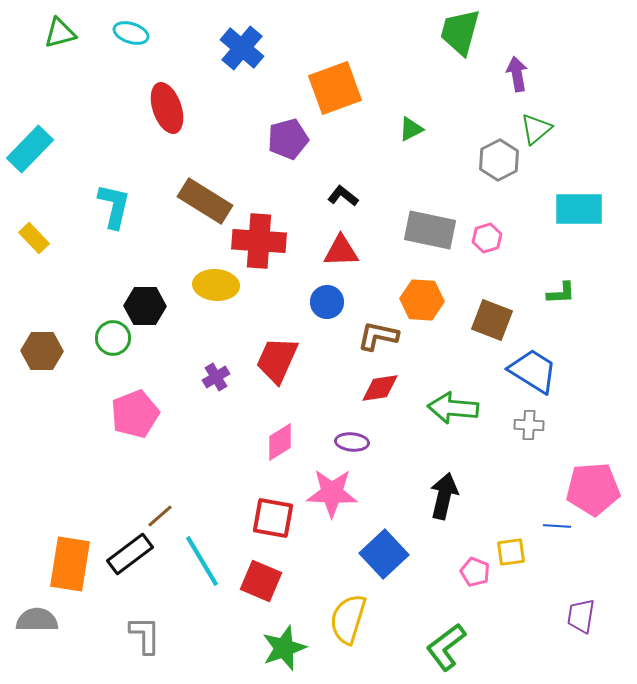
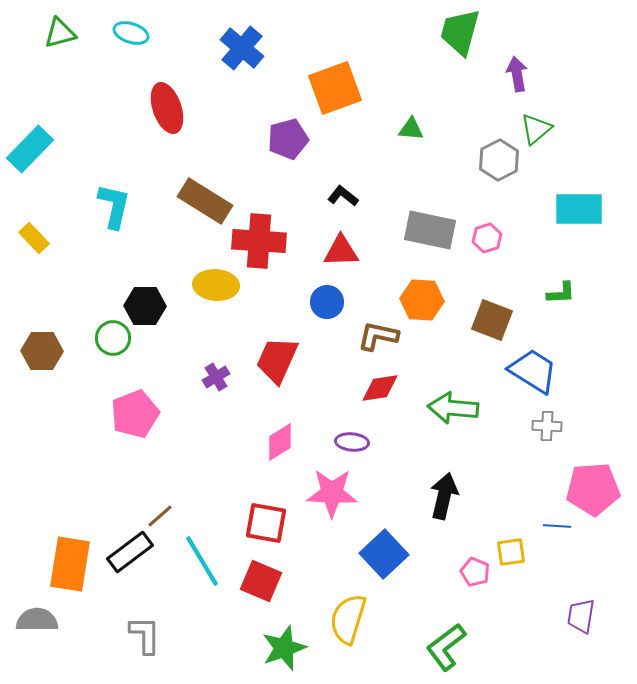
green triangle at (411, 129): rotated 32 degrees clockwise
gray cross at (529, 425): moved 18 px right, 1 px down
red square at (273, 518): moved 7 px left, 5 px down
black rectangle at (130, 554): moved 2 px up
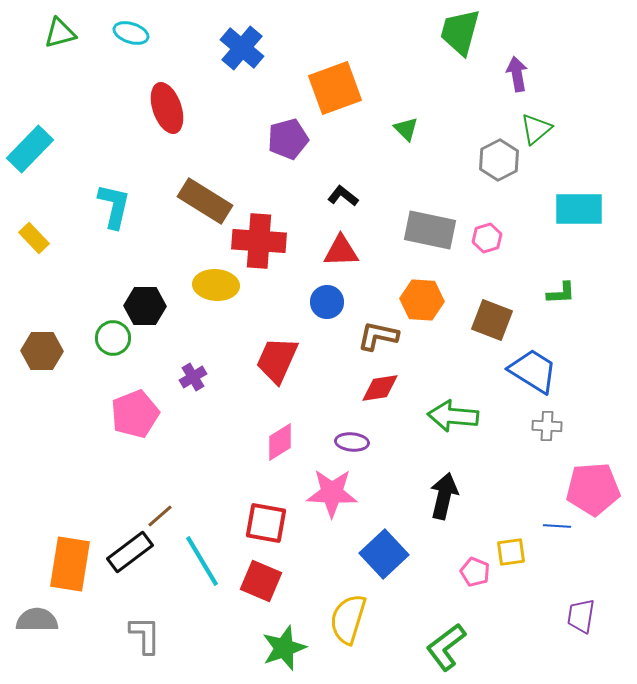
green triangle at (411, 129): moved 5 px left; rotated 40 degrees clockwise
purple cross at (216, 377): moved 23 px left
green arrow at (453, 408): moved 8 px down
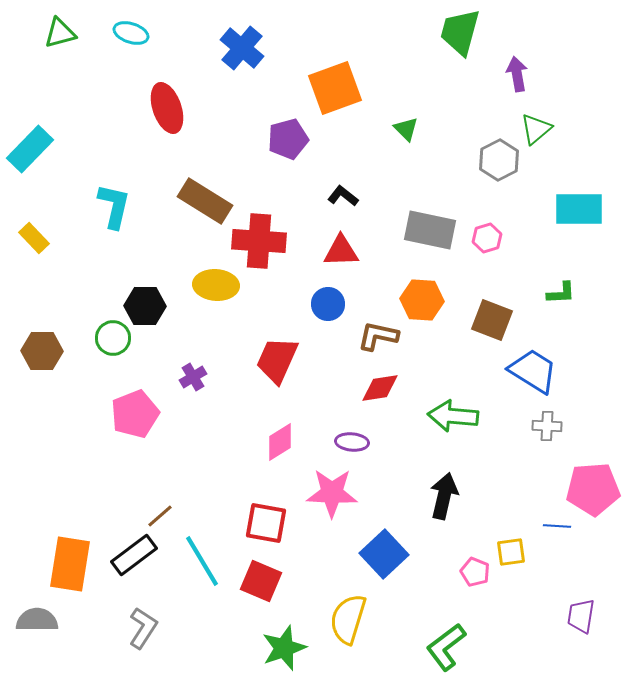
blue circle at (327, 302): moved 1 px right, 2 px down
black rectangle at (130, 552): moved 4 px right, 3 px down
gray L-shape at (145, 635): moved 2 px left, 7 px up; rotated 33 degrees clockwise
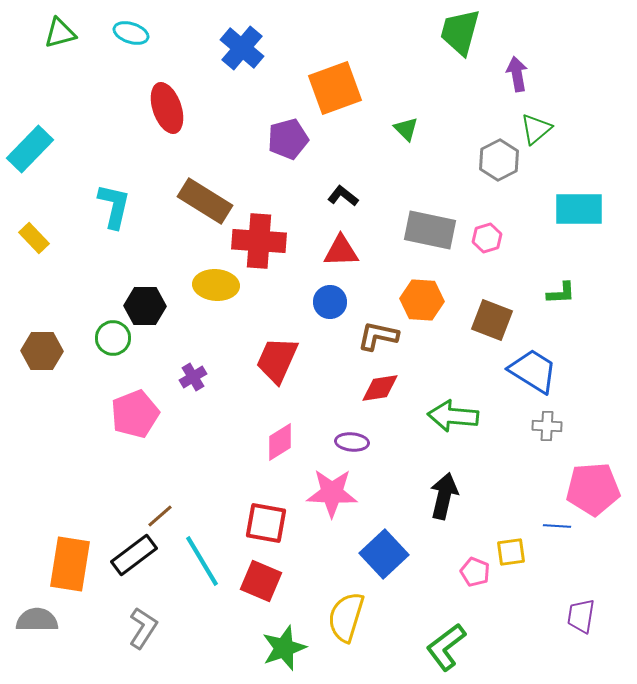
blue circle at (328, 304): moved 2 px right, 2 px up
yellow semicircle at (348, 619): moved 2 px left, 2 px up
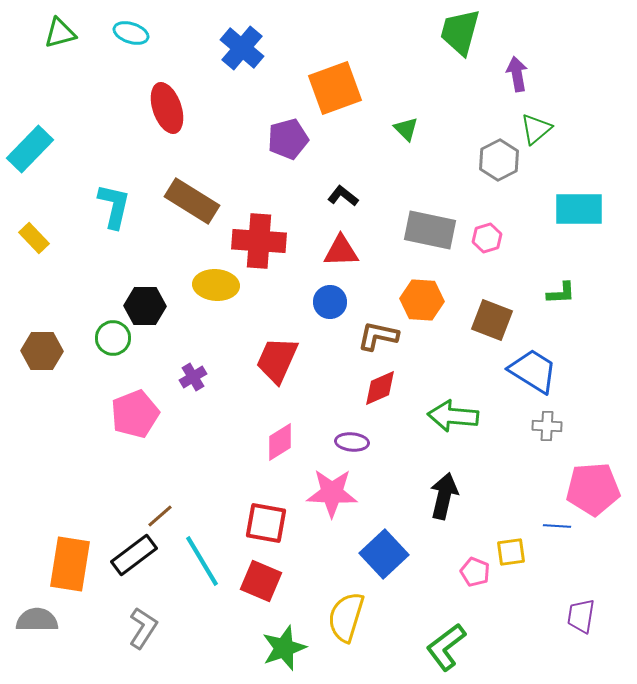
brown rectangle at (205, 201): moved 13 px left
red diamond at (380, 388): rotated 15 degrees counterclockwise
